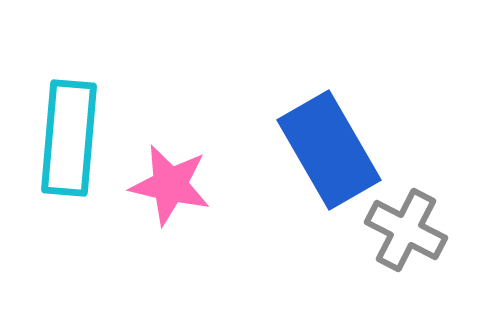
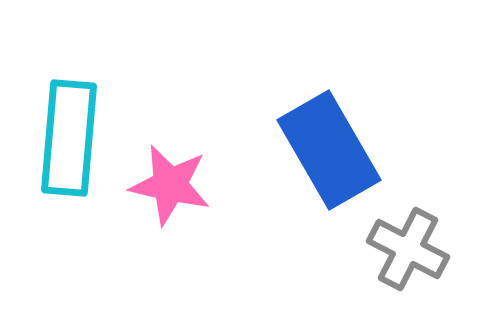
gray cross: moved 2 px right, 19 px down
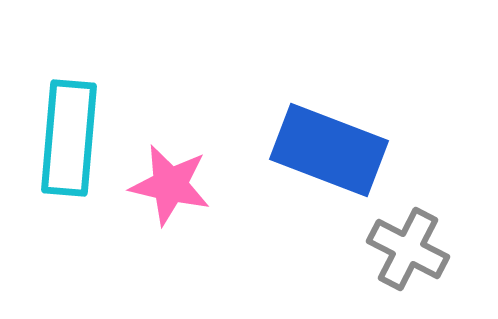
blue rectangle: rotated 39 degrees counterclockwise
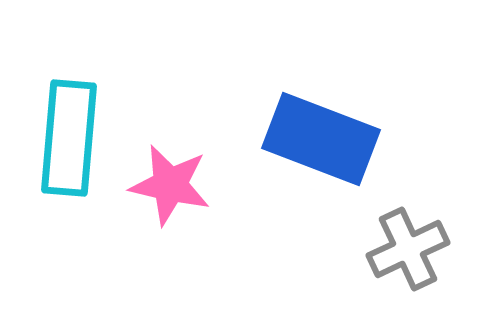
blue rectangle: moved 8 px left, 11 px up
gray cross: rotated 38 degrees clockwise
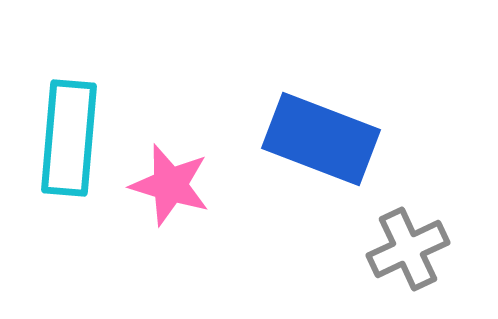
pink star: rotated 4 degrees clockwise
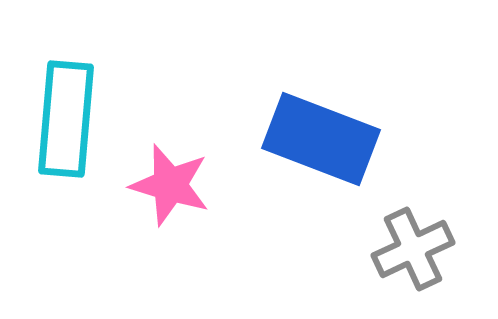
cyan rectangle: moved 3 px left, 19 px up
gray cross: moved 5 px right
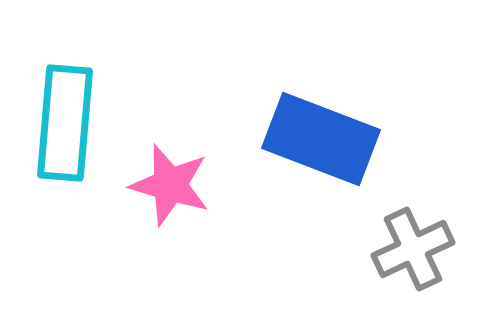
cyan rectangle: moved 1 px left, 4 px down
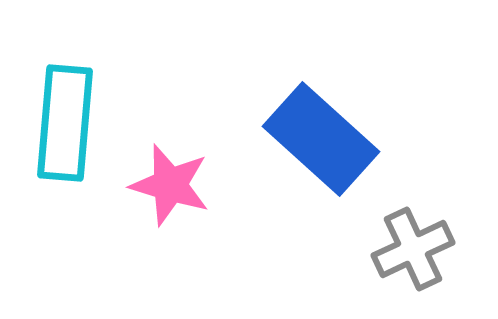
blue rectangle: rotated 21 degrees clockwise
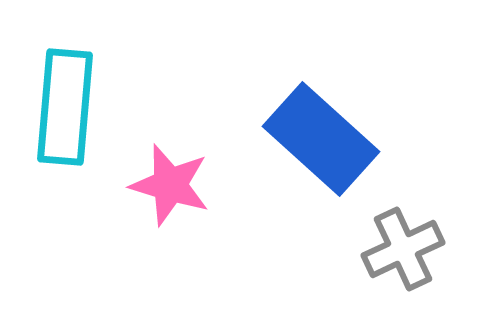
cyan rectangle: moved 16 px up
gray cross: moved 10 px left
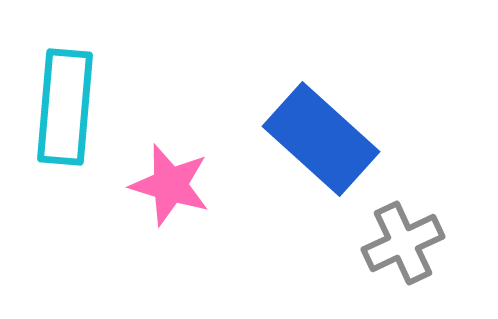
gray cross: moved 6 px up
